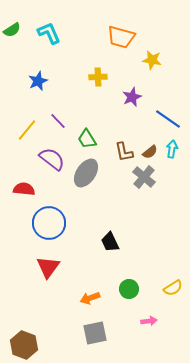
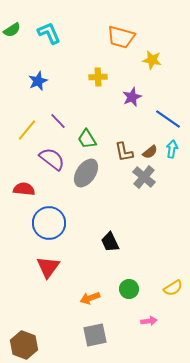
gray square: moved 2 px down
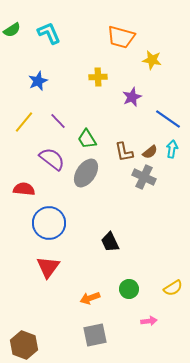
yellow line: moved 3 px left, 8 px up
gray cross: rotated 15 degrees counterclockwise
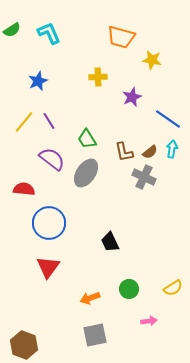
purple line: moved 9 px left; rotated 12 degrees clockwise
